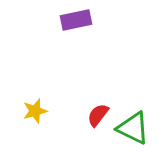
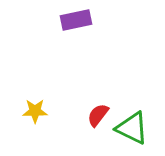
yellow star: rotated 15 degrees clockwise
green triangle: moved 1 px left
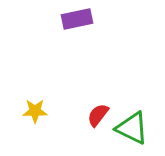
purple rectangle: moved 1 px right, 1 px up
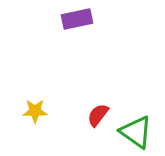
green triangle: moved 4 px right, 4 px down; rotated 9 degrees clockwise
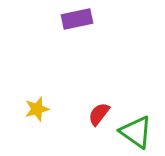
yellow star: moved 2 px right, 2 px up; rotated 15 degrees counterclockwise
red semicircle: moved 1 px right, 1 px up
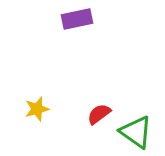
red semicircle: rotated 15 degrees clockwise
